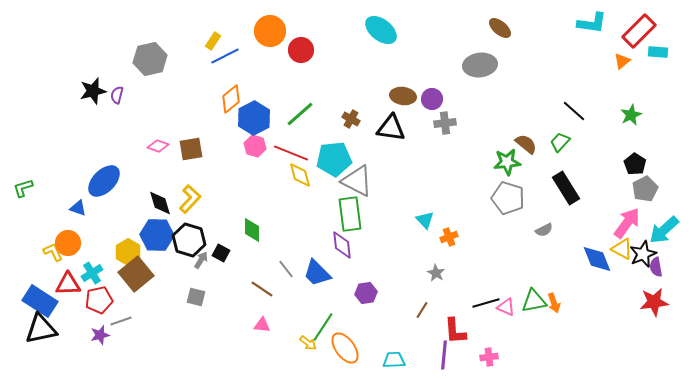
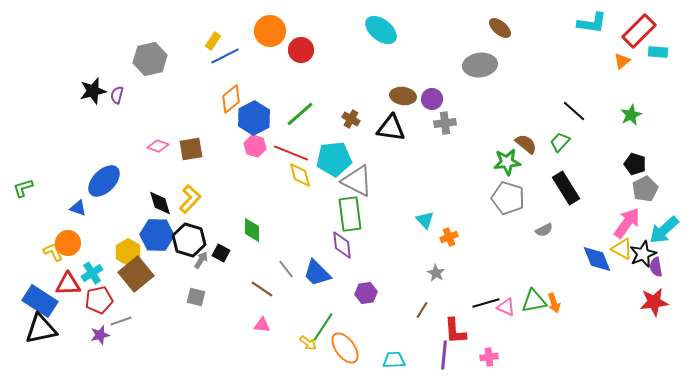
black pentagon at (635, 164): rotated 15 degrees counterclockwise
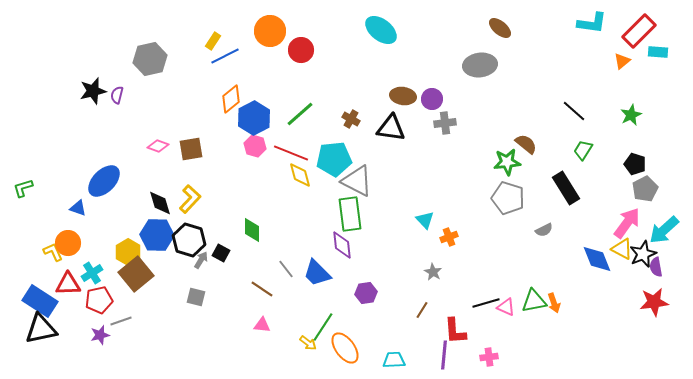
green trapezoid at (560, 142): moved 23 px right, 8 px down; rotated 10 degrees counterclockwise
gray star at (436, 273): moved 3 px left, 1 px up
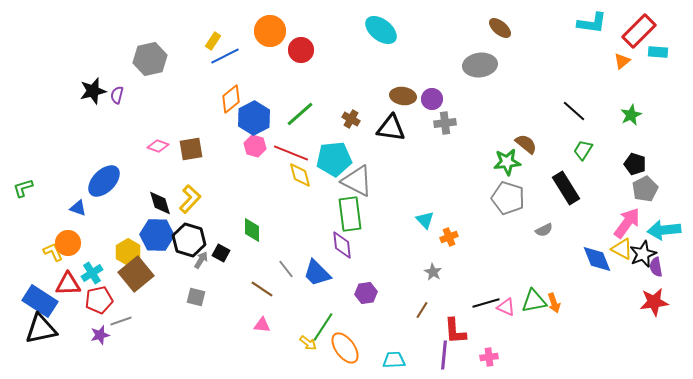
cyan arrow at (664, 230): rotated 36 degrees clockwise
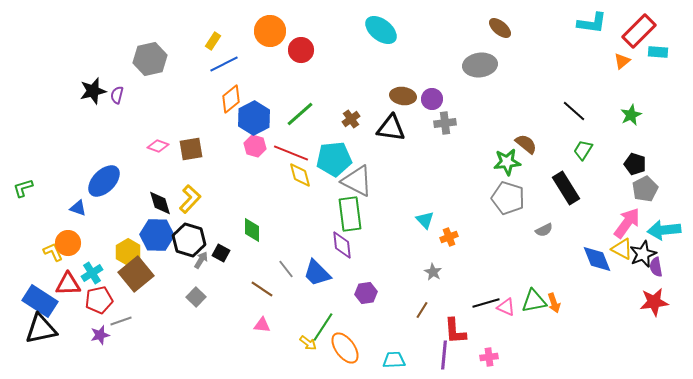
blue line at (225, 56): moved 1 px left, 8 px down
brown cross at (351, 119): rotated 24 degrees clockwise
gray square at (196, 297): rotated 30 degrees clockwise
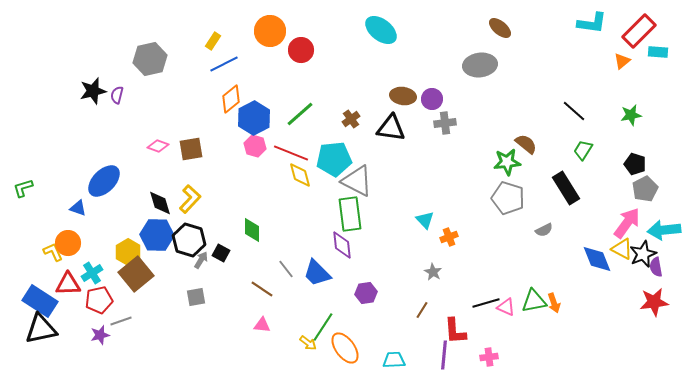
green star at (631, 115): rotated 15 degrees clockwise
gray square at (196, 297): rotated 36 degrees clockwise
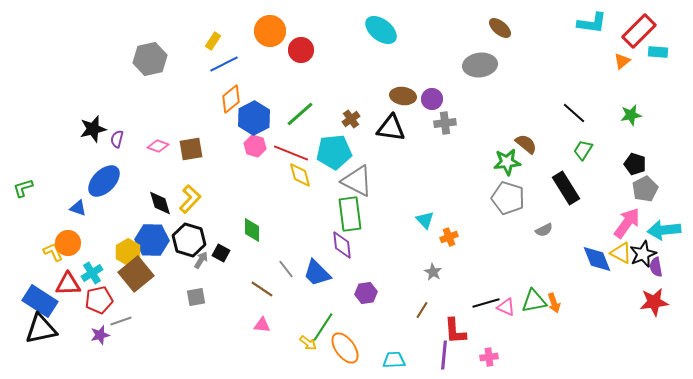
black star at (93, 91): moved 38 px down
purple semicircle at (117, 95): moved 44 px down
black line at (574, 111): moved 2 px down
cyan pentagon at (334, 159): moved 7 px up
blue hexagon at (157, 235): moved 5 px left, 5 px down
yellow triangle at (622, 249): moved 1 px left, 4 px down
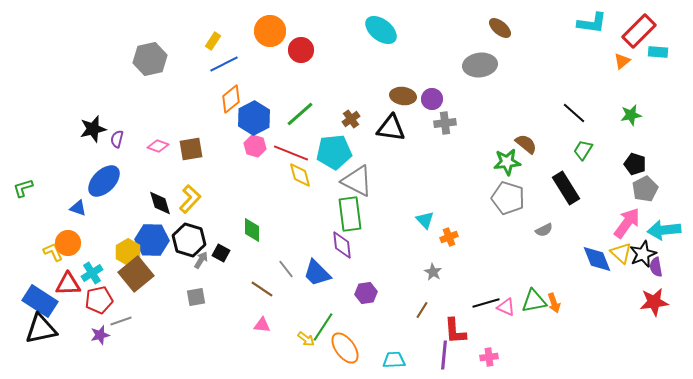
yellow triangle at (621, 253): rotated 15 degrees clockwise
yellow arrow at (308, 343): moved 2 px left, 4 px up
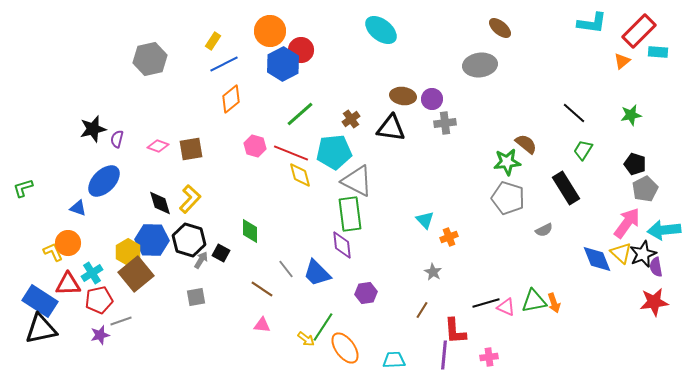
blue hexagon at (254, 118): moved 29 px right, 54 px up
green diamond at (252, 230): moved 2 px left, 1 px down
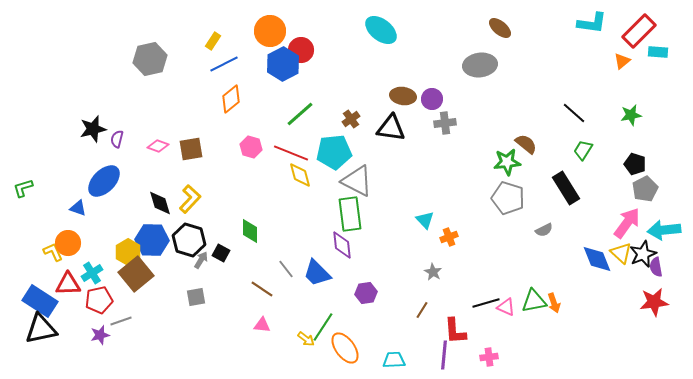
pink hexagon at (255, 146): moved 4 px left, 1 px down
